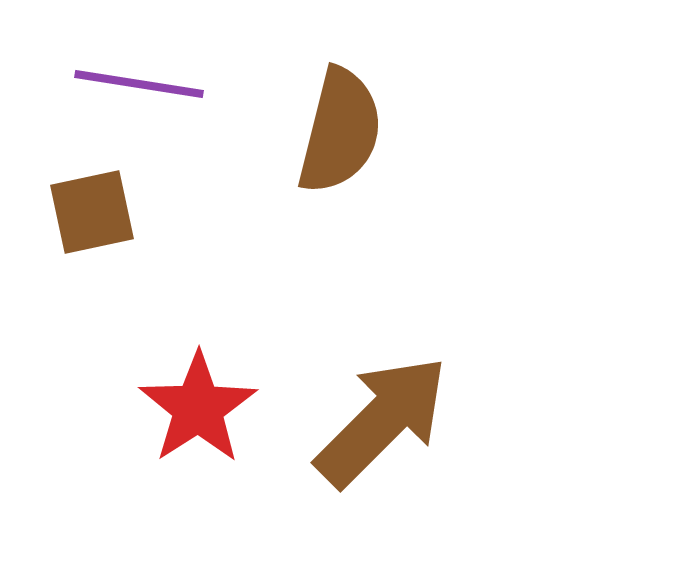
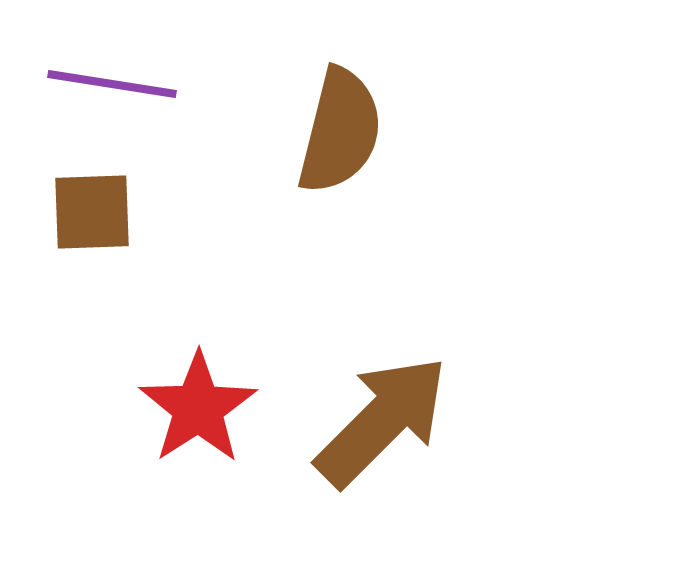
purple line: moved 27 px left
brown square: rotated 10 degrees clockwise
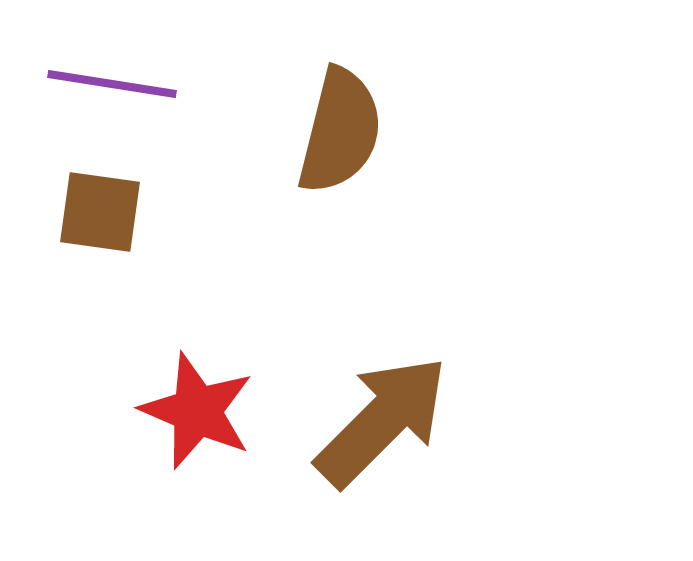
brown square: moved 8 px right; rotated 10 degrees clockwise
red star: moved 1 px left, 3 px down; rotated 16 degrees counterclockwise
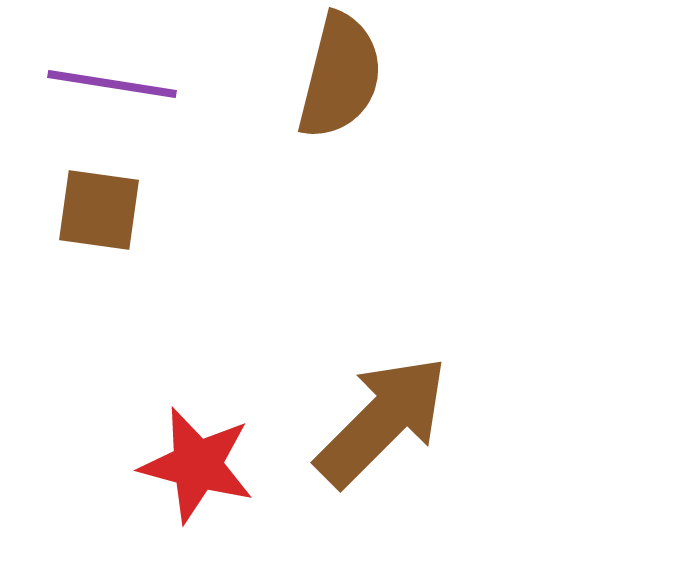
brown semicircle: moved 55 px up
brown square: moved 1 px left, 2 px up
red star: moved 54 px down; rotated 8 degrees counterclockwise
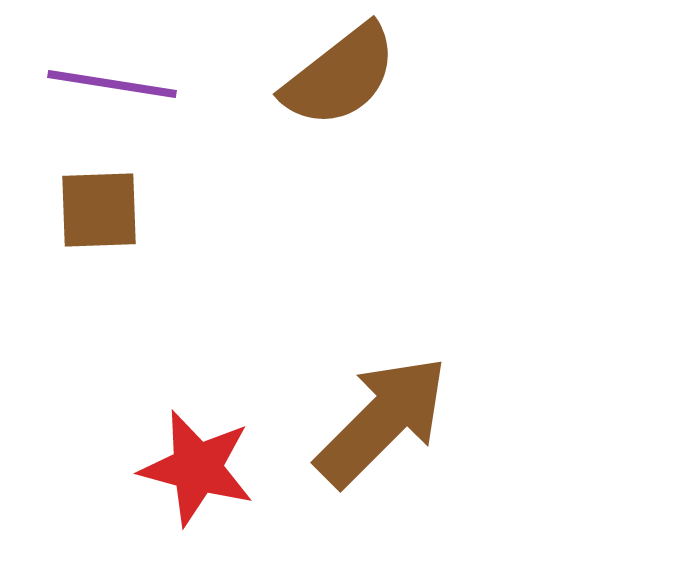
brown semicircle: rotated 38 degrees clockwise
brown square: rotated 10 degrees counterclockwise
red star: moved 3 px down
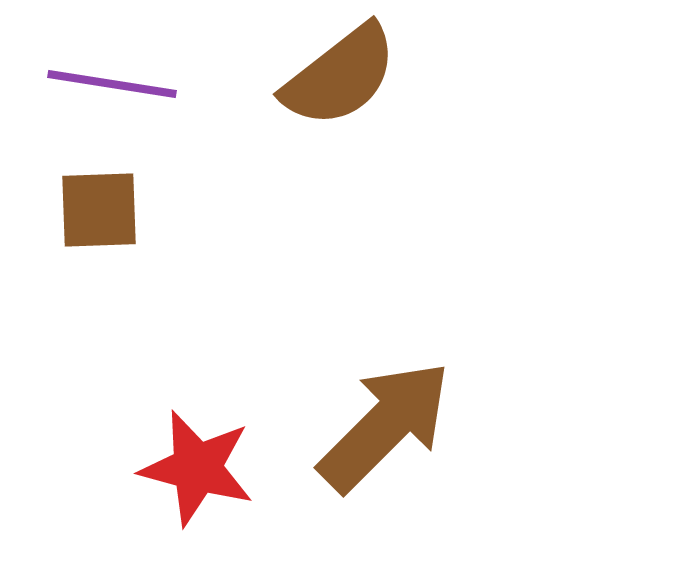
brown arrow: moved 3 px right, 5 px down
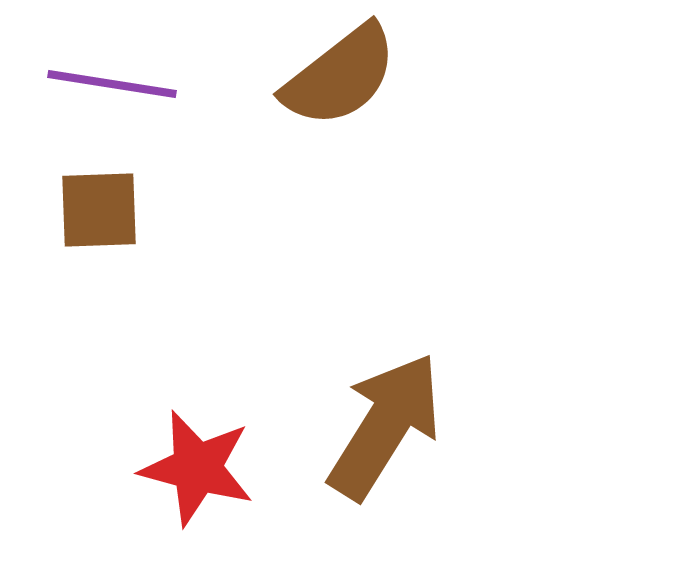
brown arrow: rotated 13 degrees counterclockwise
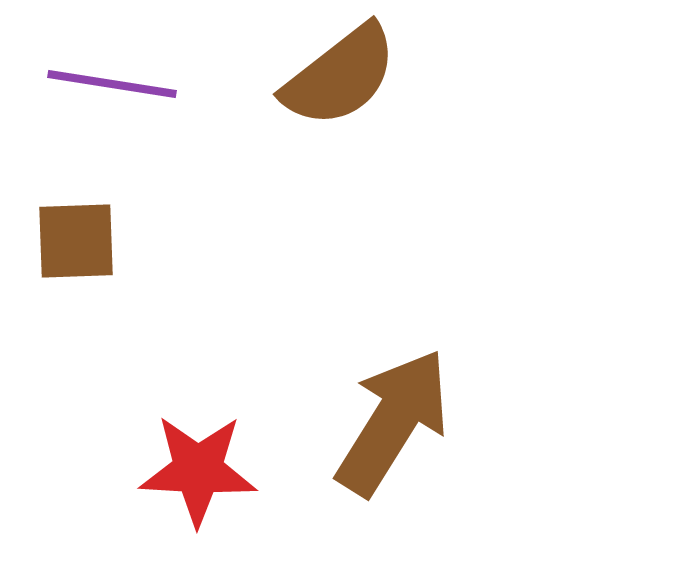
brown square: moved 23 px left, 31 px down
brown arrow: moved 8 px right, 4 px up
red star: moved 1 px right, 2 px down; rotated 12 degrees counterclockwise
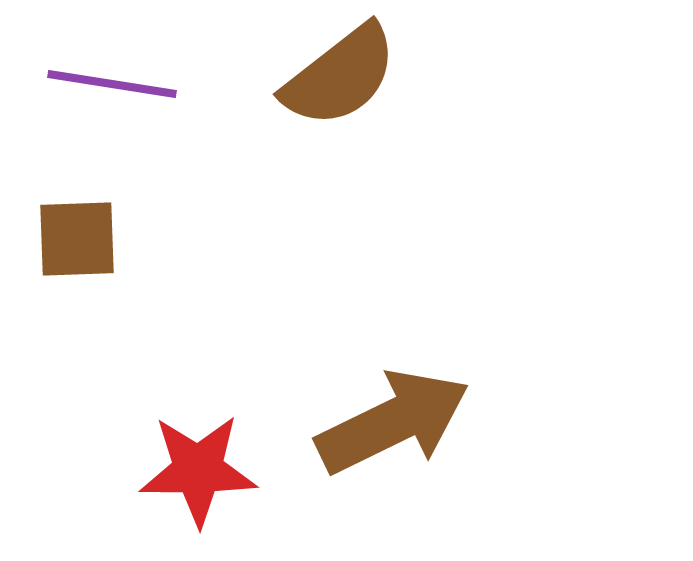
brown square: moved 1 px right, 2 px up
brown arrow: rotated 32 degrees clockwise
red star: rotated 3 degrees counterclockwise
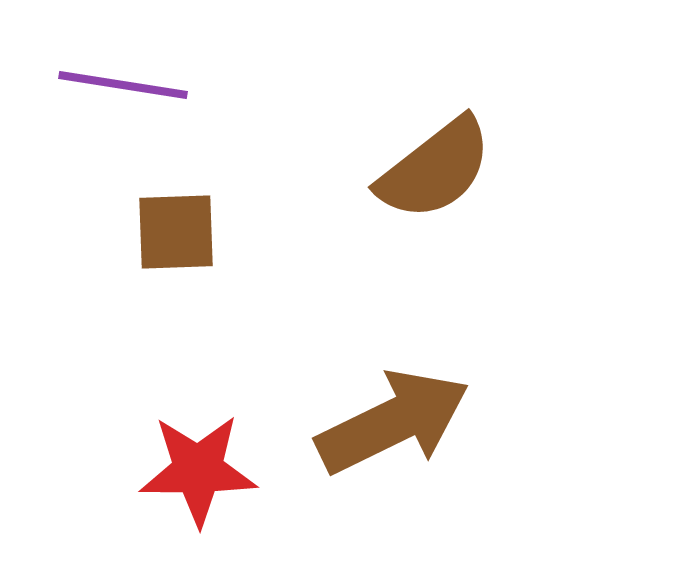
brown semicircle: moved 95 px right, 93 px down
purple line: moved 11 px right, 1 px down
brown square: moved 99 px right, 7 px up
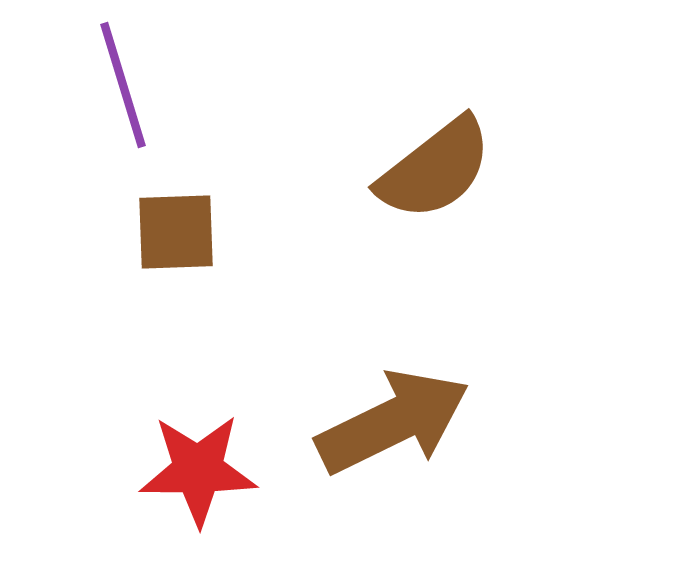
purple line: rotated 64 degrees clockwise
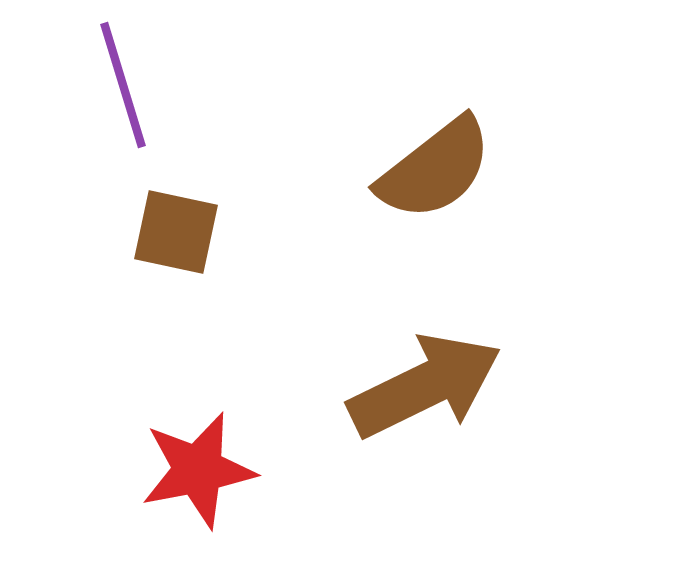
brown square: rotated 14 degrees clockwise
brown arrow: moved 32 px right, 36 px up
red star: rotated 11 degrees counterclockwise
